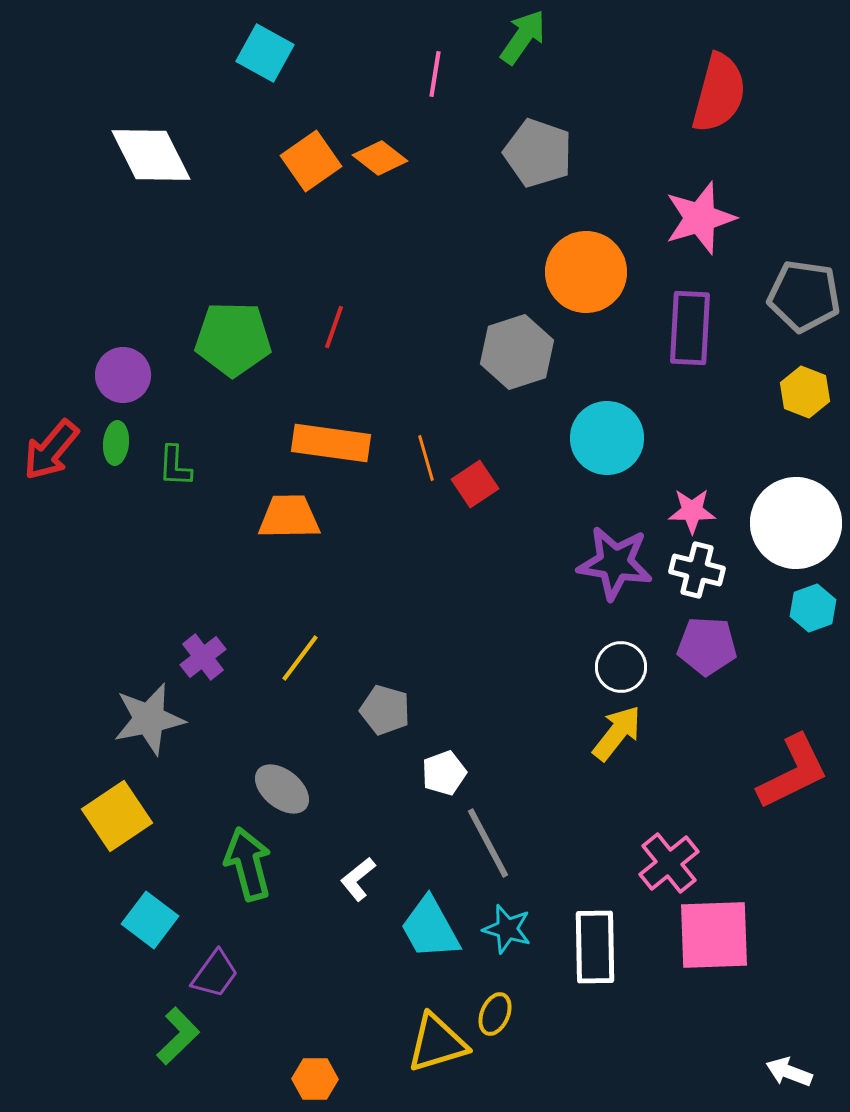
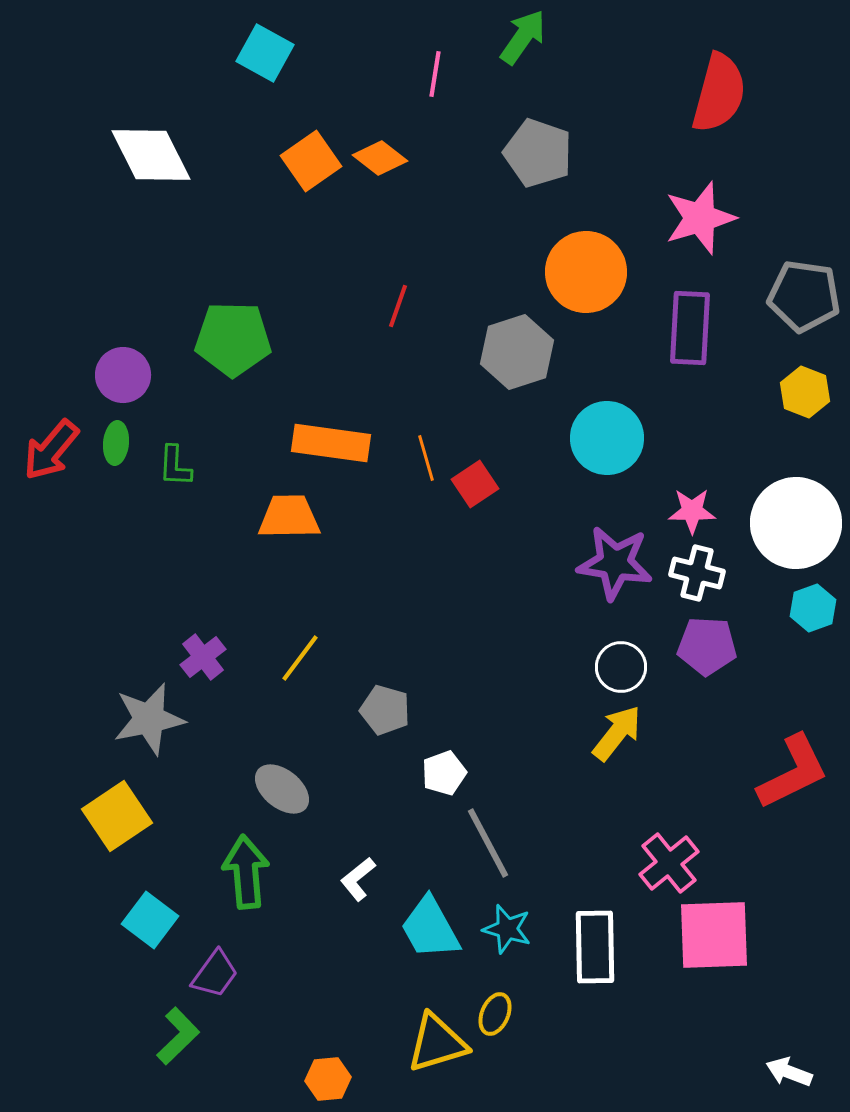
red line at (334, 327): moved 64 px right, 21 px up
white cross at (697, 570): moved 3 px down
green arrow at (248, 864): moved 2 px left, 8 px down; rotated 10 degrees clockwise
orange hexagon at (315, 1079): moved 13 px right; rotated 6 degrees counterclockwise
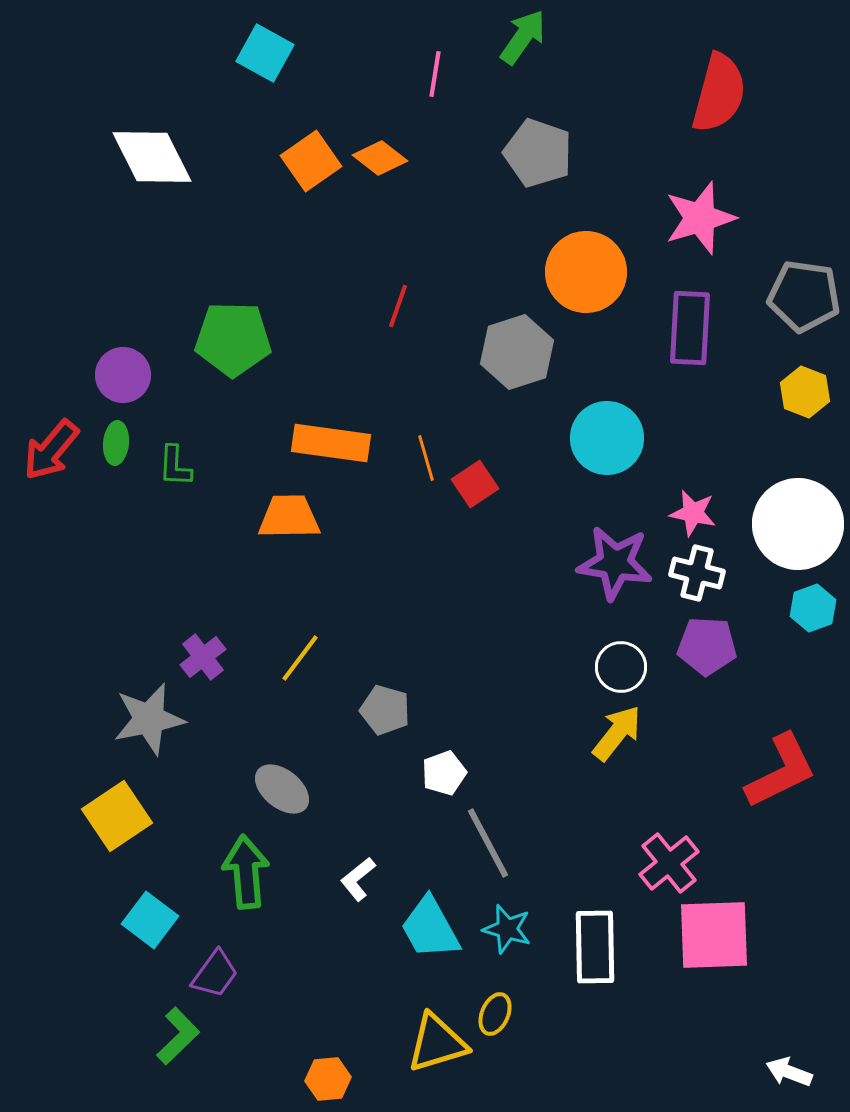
white diamond at (151, 155): moved 1 px right, 2 px down
pink star at (692, 511): moved 1 px right, 2 px down; rotated 12 degrees clockwise
white circle at (796, 523): moved 2 px right, 1 px down
red L-shape at (793, 772): moved 12 px left, 1 px up
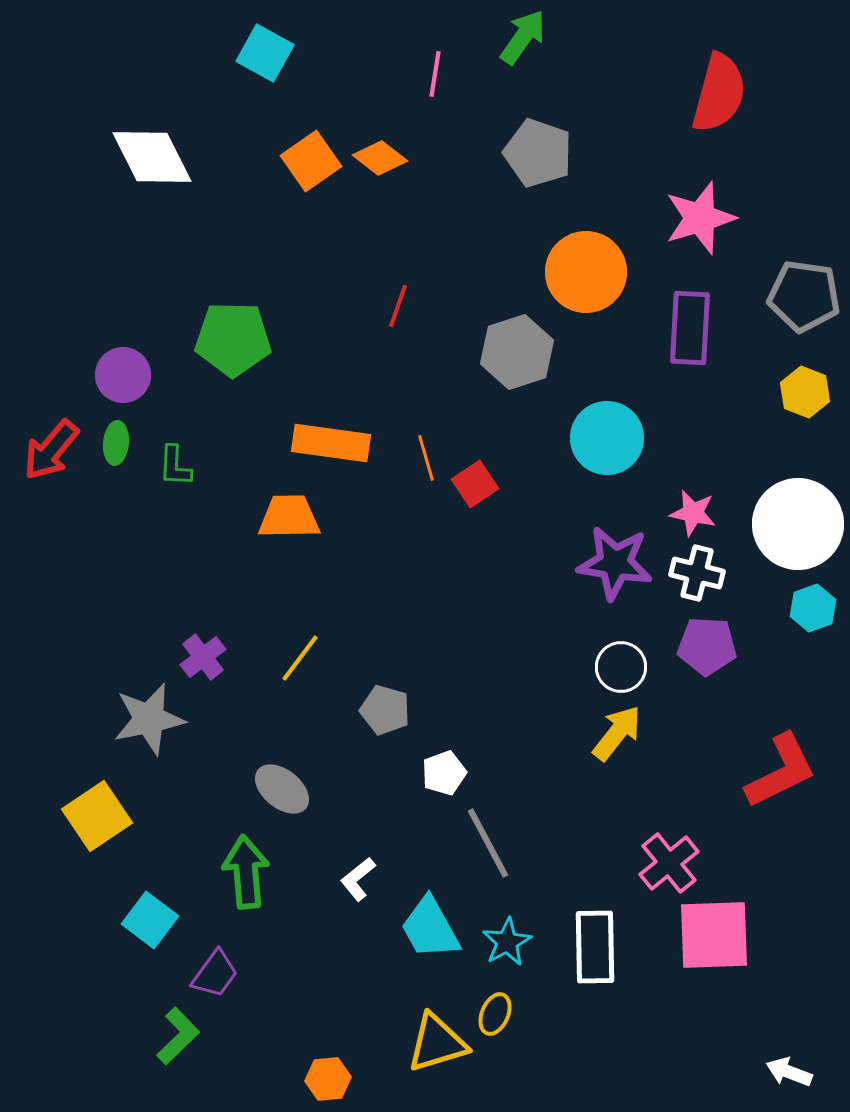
yellow square at (117, 816): moved 20 px left
cyan star at (507, 929): moved 13 px down; rotated 27 degrees clockwise
